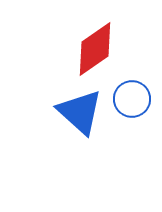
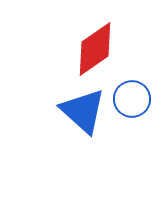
blue triangle: moved 3 px right, 1 px up
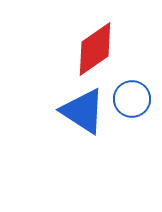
blue triangle: rotated 9 degrees counterclockwise
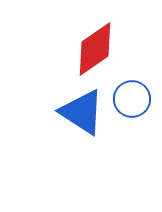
blue triangle: moved 1 px left, 1 px down
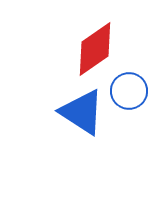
blue circle: moved 3 px left, 8 px up
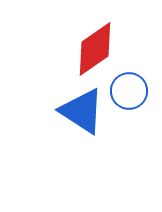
blue triangle: moved 1 px up
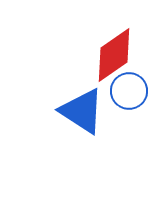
red diamond: moved 19 px right, 6 px down
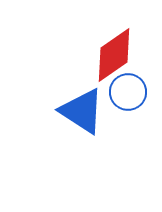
blue circle: moved 1 px left, 1 px down
